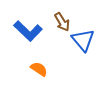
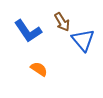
blue L-shape: rotated 12 degrees clockwise
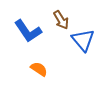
brown arrow: moved 1 px left, 2 px up
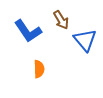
blue triangle: moved 2 px right
orange semicircle: rotated 54 degrees clockwise
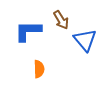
blue L-shape: rotated 124 degrees clockwise
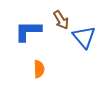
blue triangle: moved 1 px left, 3 px up
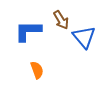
orange semicircle: moved 2 px left, 1 px down; rotated 18 degrees counterclockwise
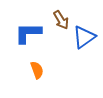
blue L-shape: moved 2 px down
blue triangle: rotated 35 degrees clockwise
